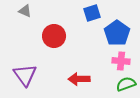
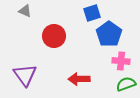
blue pentagon: moved 8 px left, 1 px down
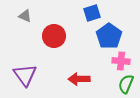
gray triangle: moved 5 px down
blue pentagon: moved 2 px down
green semicircle: rotated 48 degrees counterclockwise
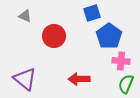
purple triangle: moved 4 px down; rotated 15 degrees counterclockwise
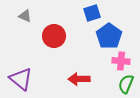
purple triangle: moved 4 px left
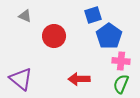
blue square: moved 1 px right, 2 px down
green semicircle: moved 5 px left
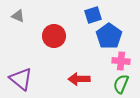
gray triangle: moved 7 px left
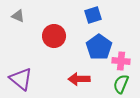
blue pentagon: moved 10 px left, 11 px down
